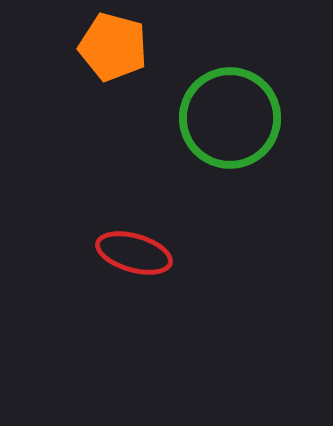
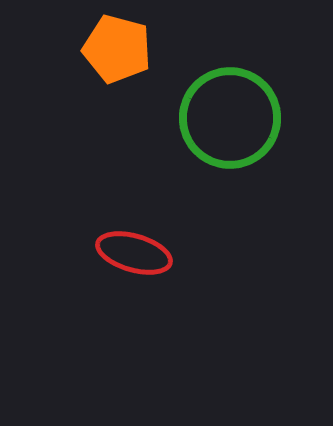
orange pentagon: moved 4 px right, 2 px down
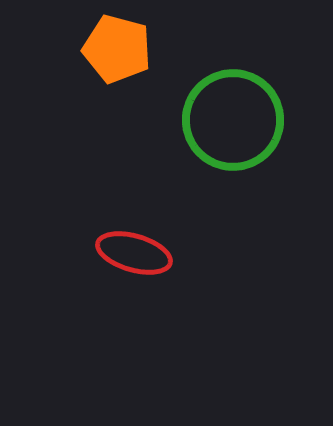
green circle: moved 3 px right, 2 px down
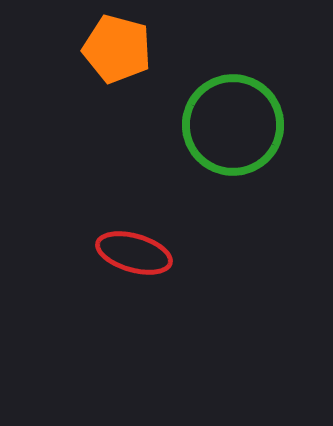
green circle: moved 5 px down
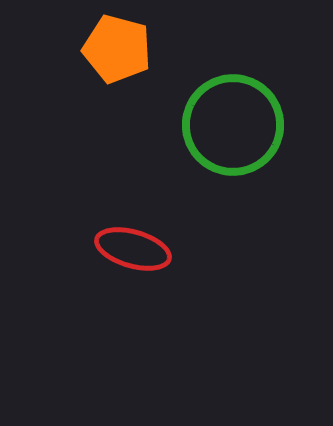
red ellipse: moved 1 px left, 4 px up
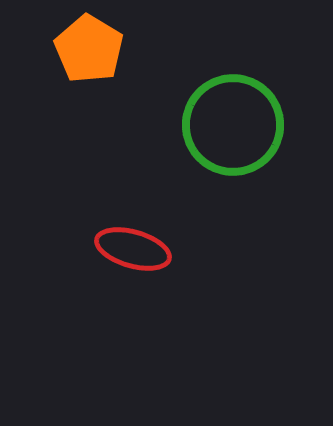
orange pentagon: moved 28 px left; rotated 16 degrees clockwise
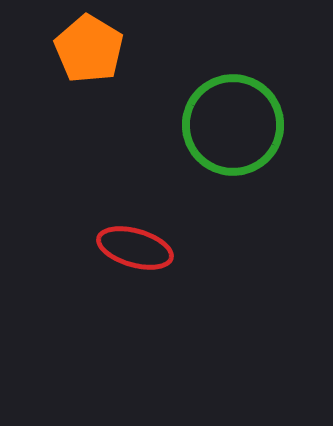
red ellipse: moved 2 px right, 1 px up
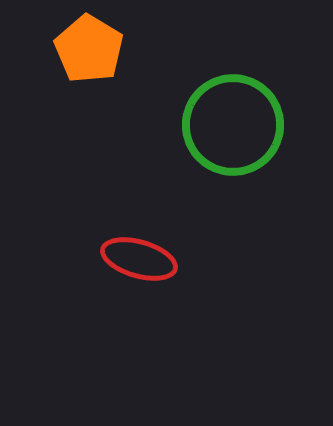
red ellipse: moved 4 px right, 11 px down
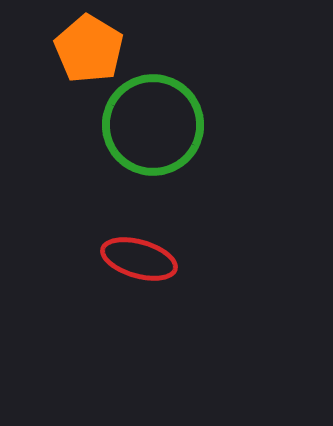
green circle: moved 80 px left
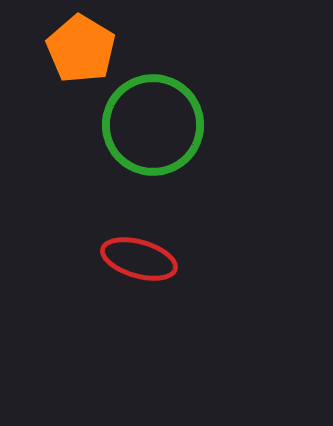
orange pentagon: moved 8 px left
